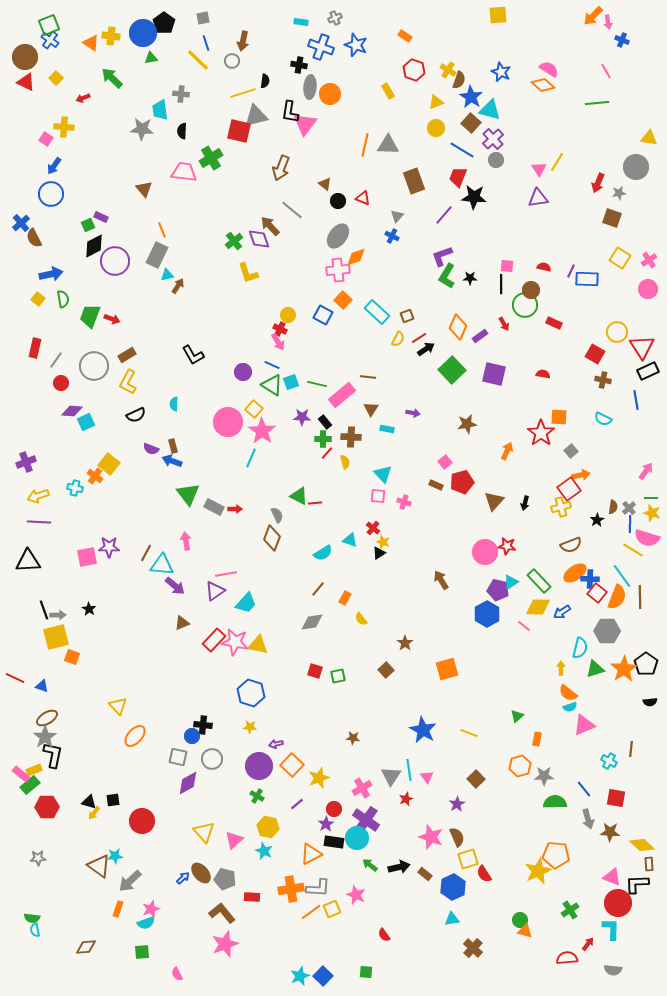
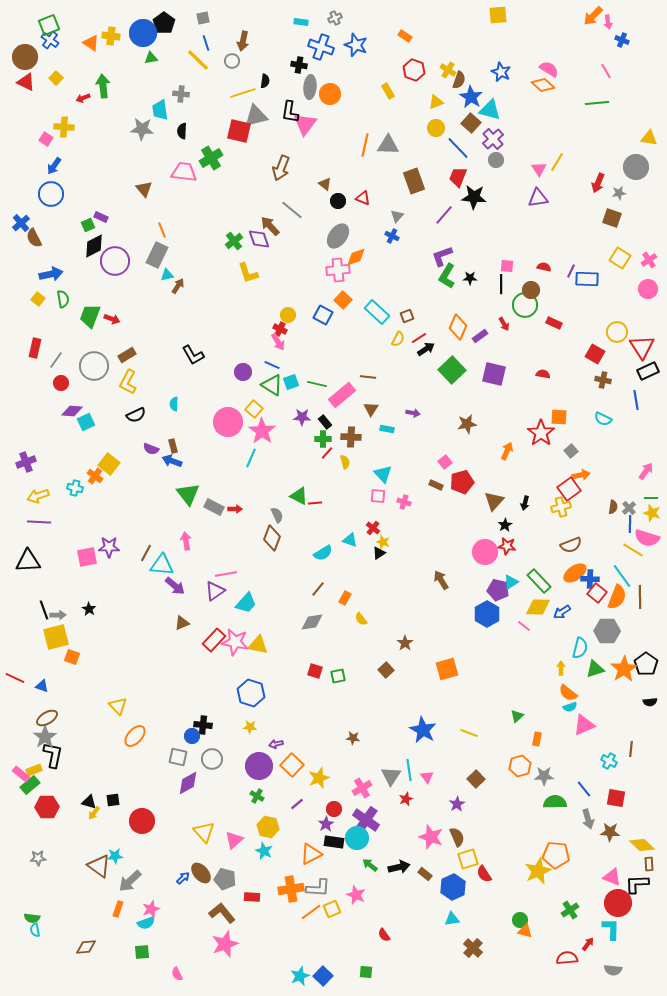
green arrow at (112, 78): moved 9 px left, 8 px down; rotated 40 degrees clockwise
blue line at (462, 150): moved 4 px left, 2 px up; rotated 15 degrees clockwise
black star at (597, 520): moved 92 px left, 5 px down
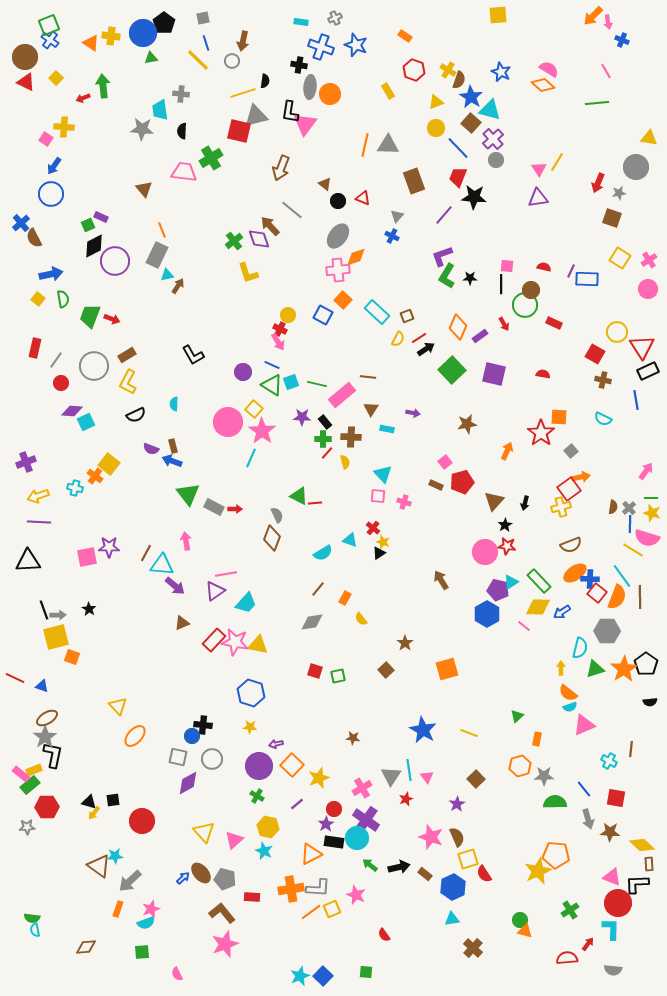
orange arrow at (581, 475): moved 2 px down
gray star at (38, 858): moved 11 px left, 31 px up
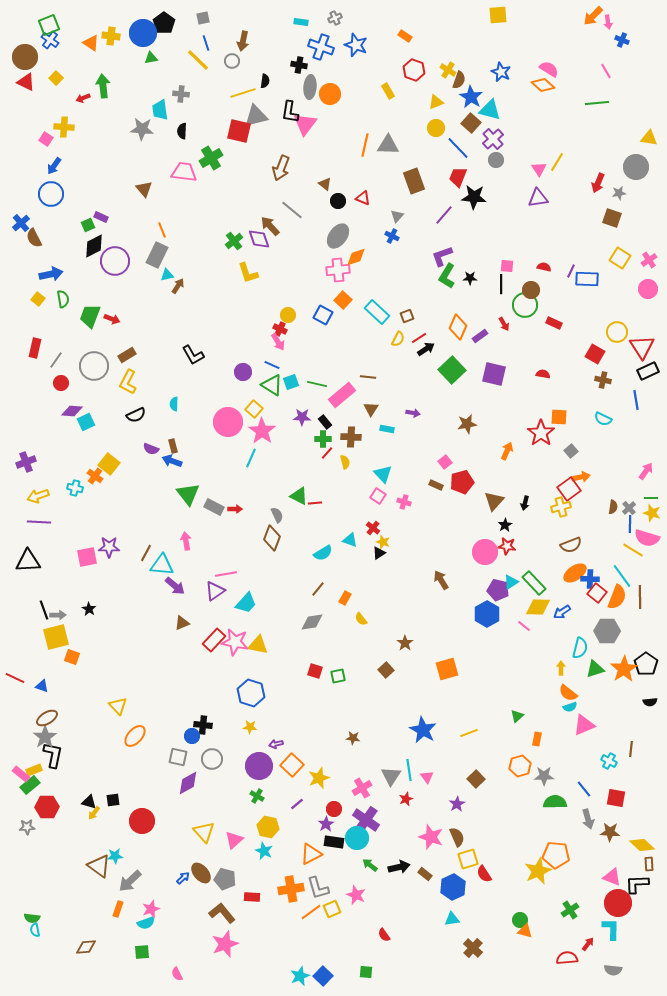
pink square at (378, 496): rotated 28 degrees clockwise
green rectangle at (539, 581): moved 5 px left, 2 px down
yellow line at (469, 733): rotated 42 degrees counterclockwise
gray L-shape at (318, 888): rotated 70 degrees clockwise
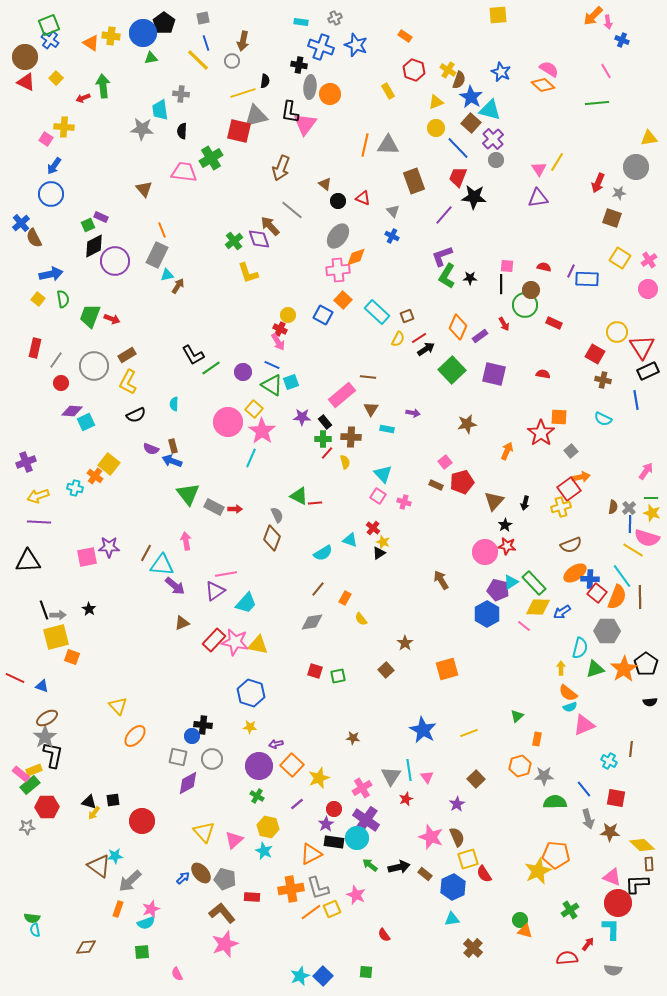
yellow triangle at (649, 138): rotated 18 degrees counterclockwise
gray triangle at (397, 216): moved 4 px left, 5 px up; rotated 24 degrees counterclockwise
green line at (317, 384): moved 106 px left, 16 px up; rotated 48 degrees counterclockwise
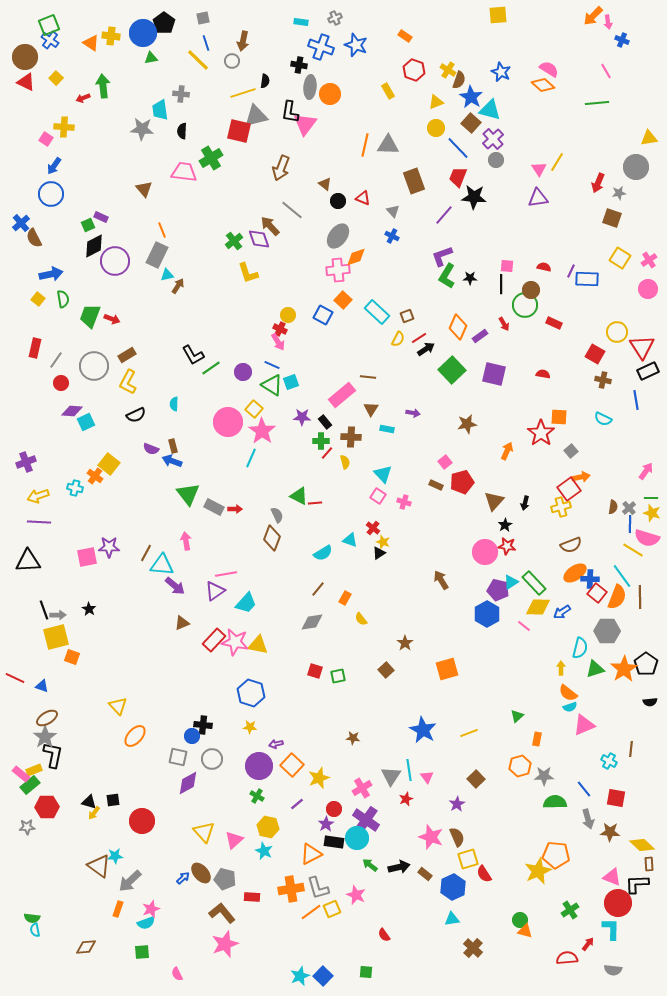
green cross at (323, 439): moved 2 px left, 2 px down
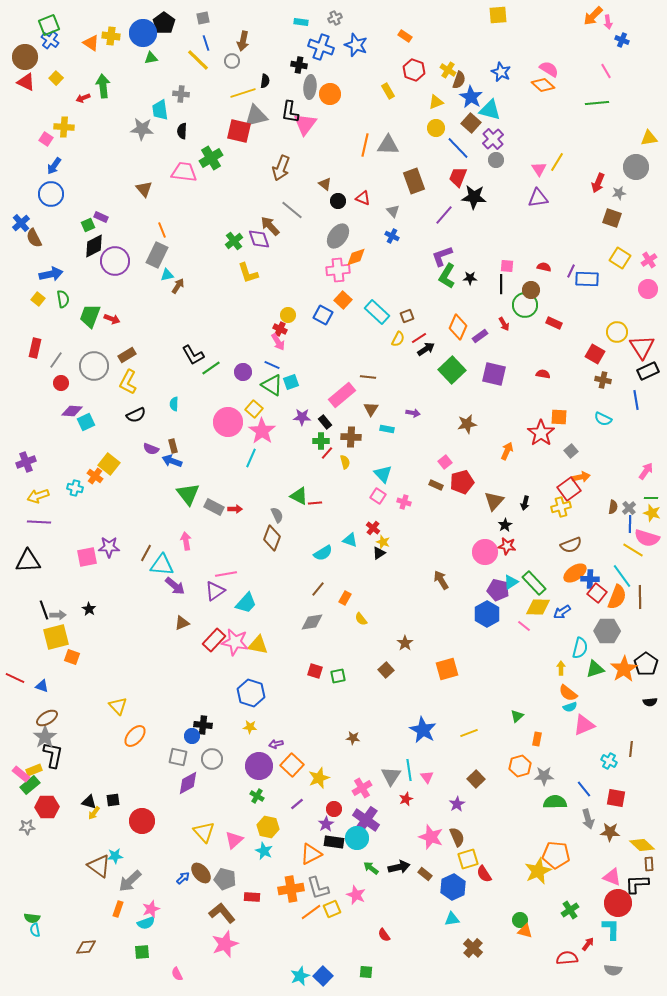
green arrow at (370, 865): moved 1 px right, 3 px down
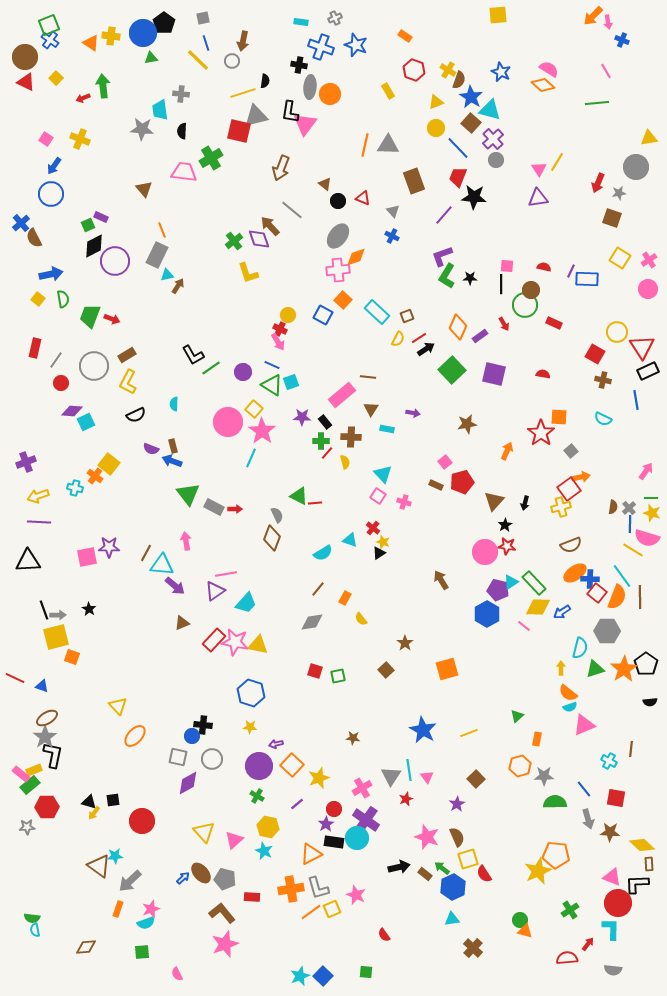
yellow cross at (64, 127): moved 16 px right, 12 px down; rotated 18 degrees clockwise
pink star at (431, 837): moved 4 px left
green arrow at (371, 868): moved 71 px right
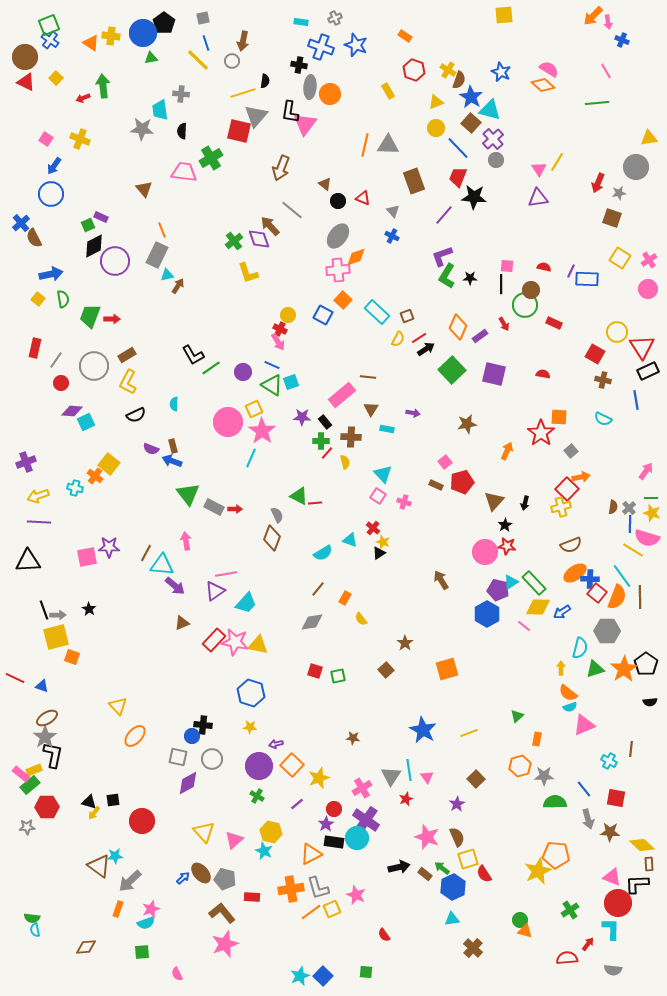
yellow square at (498, 15): moved 6 px right
gray triangle at (256, 116): rotated 35 degrees counterclockwise
red arrow at (112, 319): rotated 21 degrees counterclockwise
yellow square at (254, 409): rotated 24 degrees clockwise
red square at (569, 489): moved 2 px left; rotated 10 degrees counterclockwise
yellow hexagon at (268, 827): moved 3 px right, 5 px down
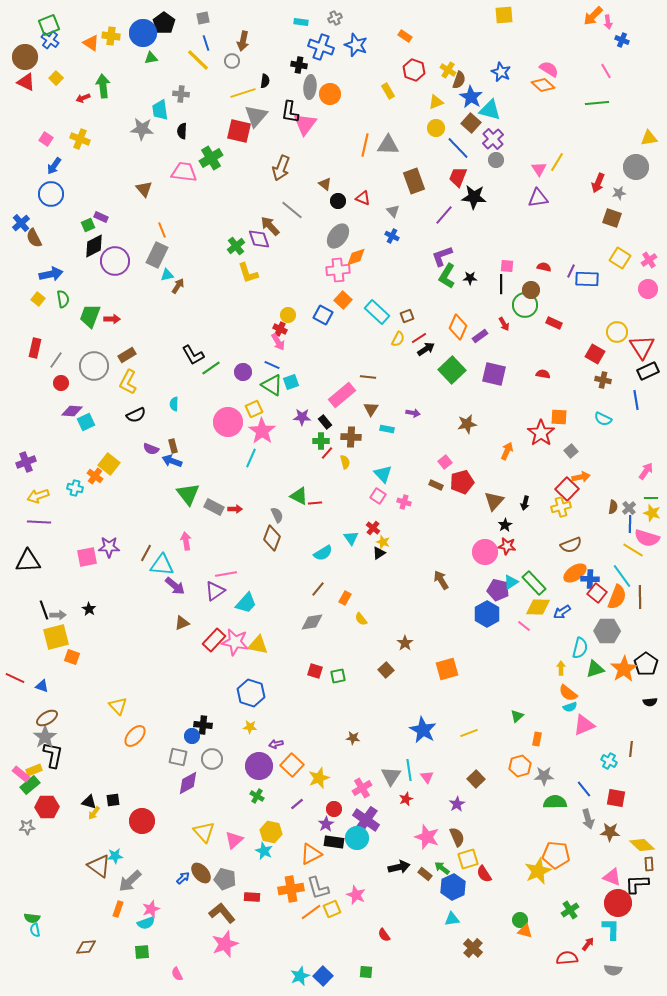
green cross at (234, 241): moved 2 px right, 5 px down
cyan triangle at (350, 540): moved 1 px right, 2 px up; rotated 35 degrees clockwise
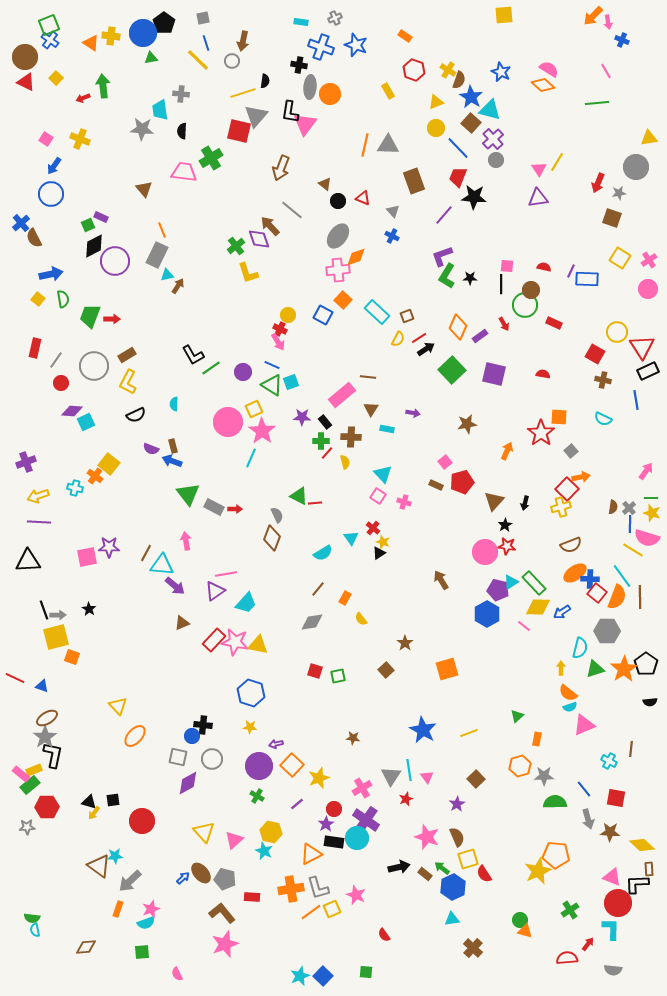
brown rectangle at (649, 864): moved 5 px down
